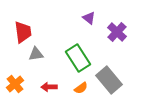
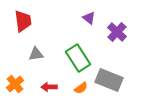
red trapezoid: moved 11 px up
gray rectangle: rotated 28 degrees counterclockwise
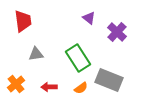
orange cross: moved 1 px right
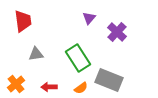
purple triangle: rotated 32 degrees clockwise
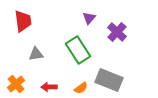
green rectangle: moved 8 px up
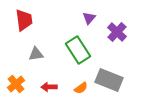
red trapezoid: moved 1 px right, 1 px up
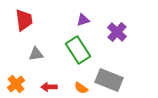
purple triangle: moved 6 px left, 2 px down; rotated 32 degrees clockwise
orange semicircle: rotated 72 degrees clockwise
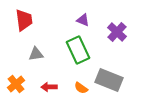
purple triangle: rotated 40 degrees clockwise
green rectangle: rotated 8 degrees clockwise
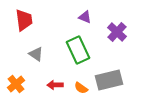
purple triangle: moved 2 px right, 3 px up
gray triangle: rotated 42 degrees clockwise
gray rectangle: rotated 36 degrees counterclockwise
red arrow: moved 6 px right, 2 px up
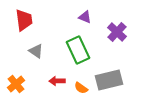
gray triangle: moved 3 px up
red arrow: moved 2 px right, 4 px up
